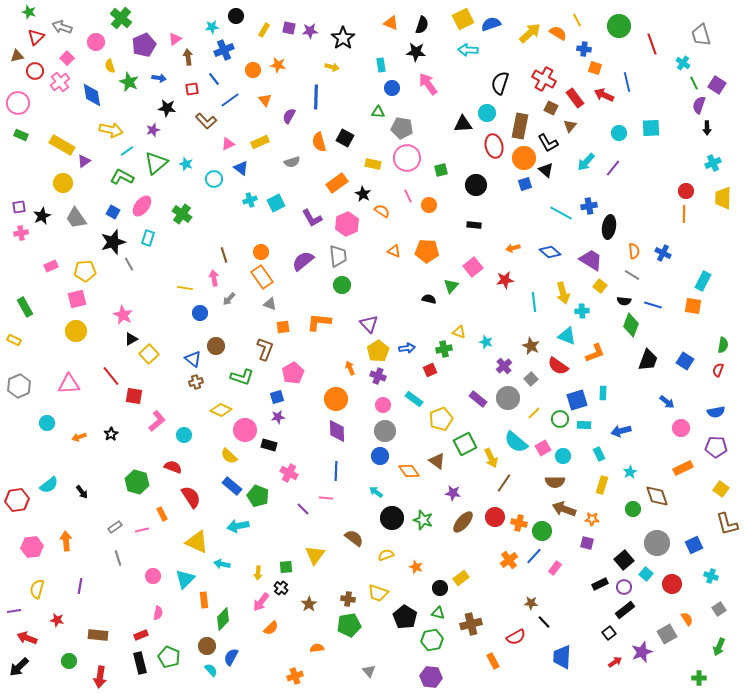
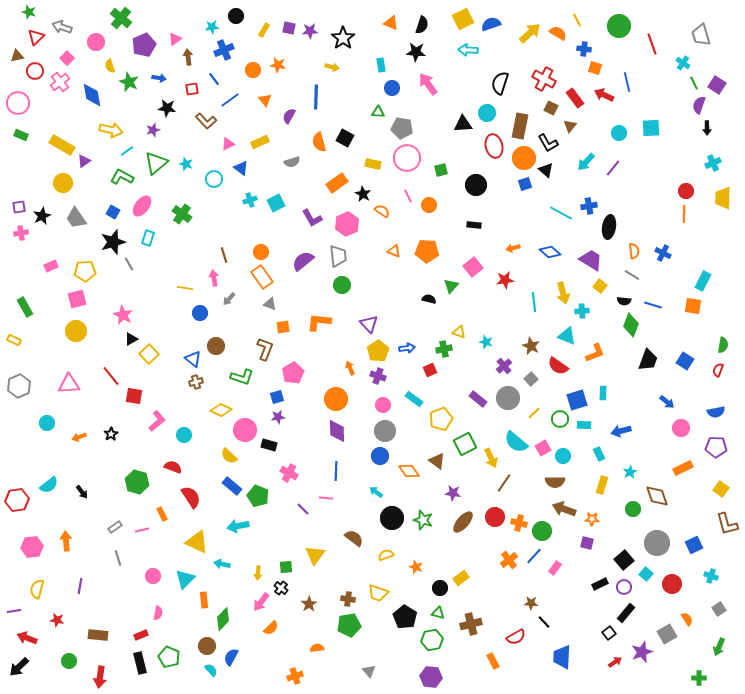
black rectangle at (625, 610): moved 1 px right, 3 px down; rotated 12 degrees counterclockwise
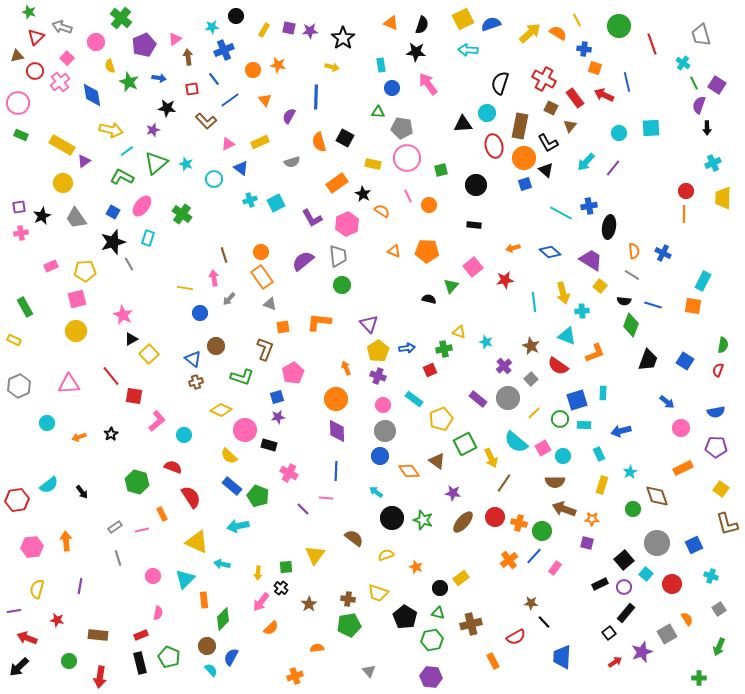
orange arrow at (350, 368): moved 4 px left
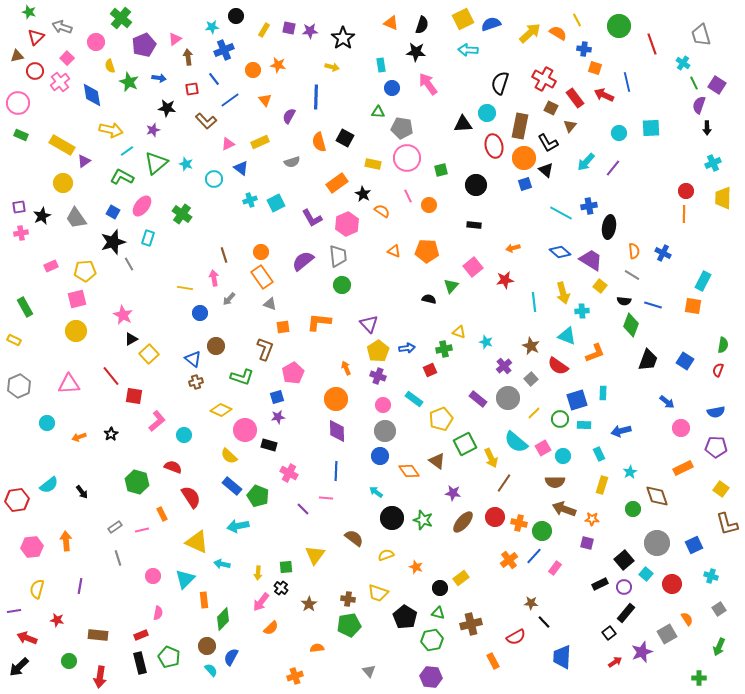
blue diamond at (550, 252): moved 10 px right
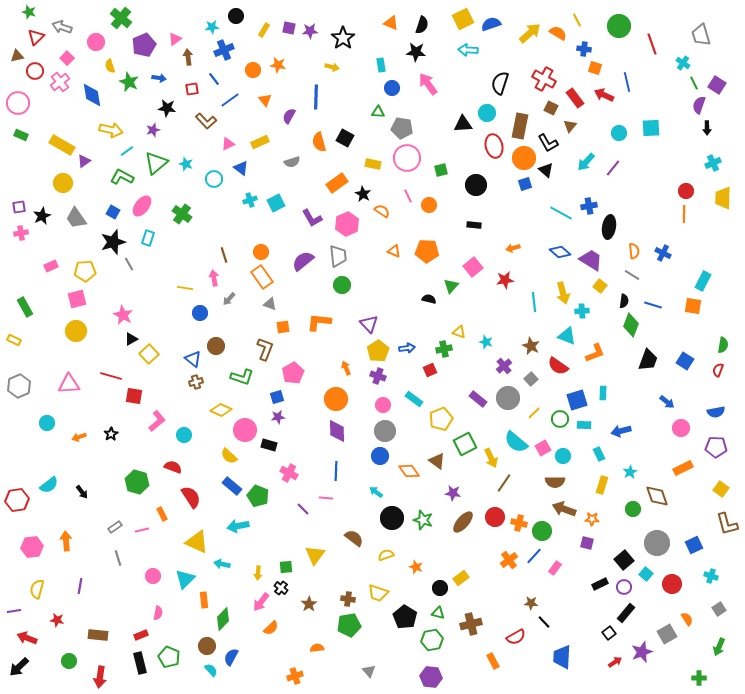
black semicircle at (624, 301): rotated 88 degrees counterclockwise
red line at (111, 376): rotated 35 degrees counterclockwise
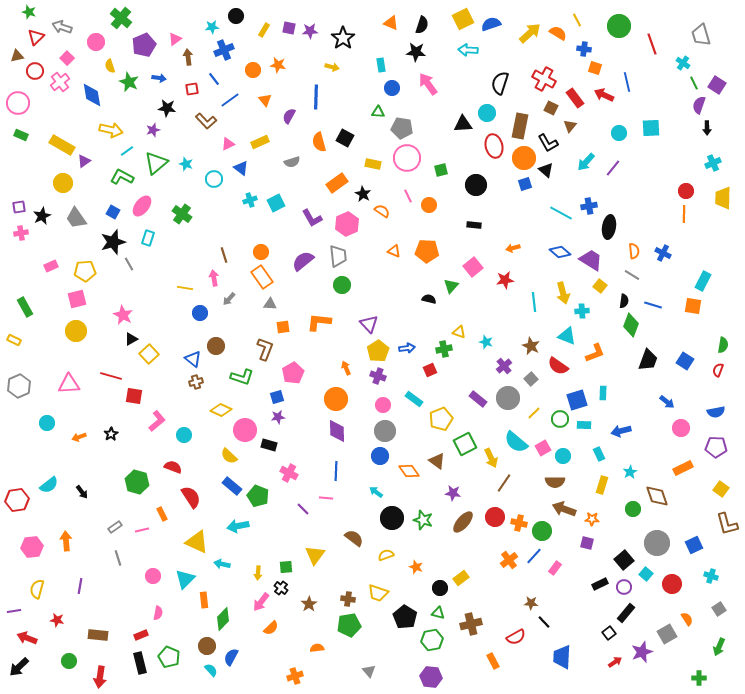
gray triangle at (270, 304): rotated 16 degrees counterclockwise
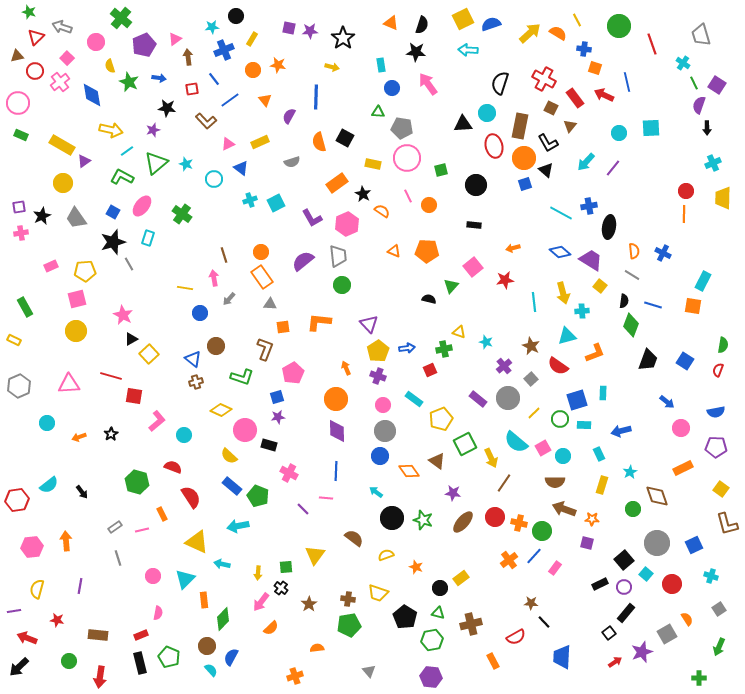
yellow rectangle at (264, 30): moved 12 px left, 9 px down
cyan triangle at (567, 336): rotated 36 degrees counterclockwise
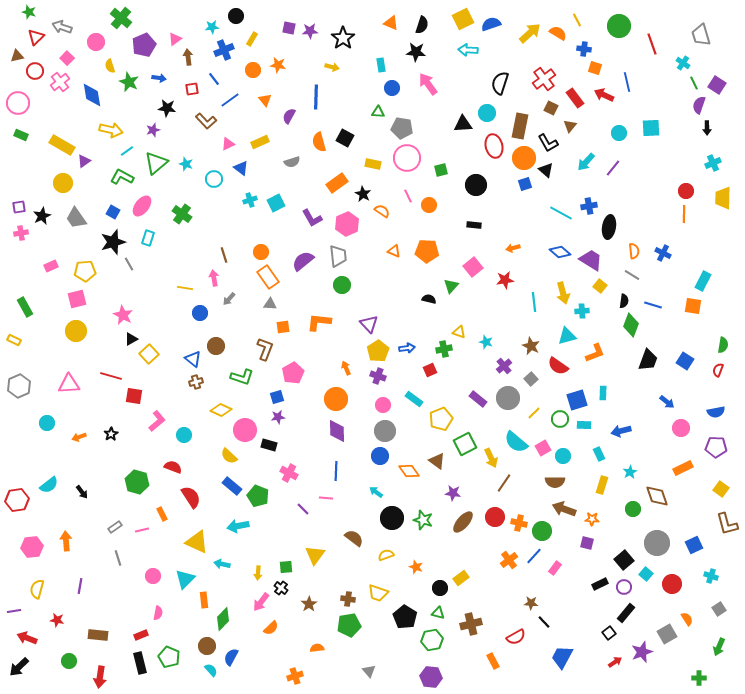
red cross at (544, 79): rotated 25 degrees clockwise
orange rectangle at (262, 277): moved 6 px right
blue trapezoid at (562, 657): rotated 25 degrees clockwise
